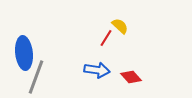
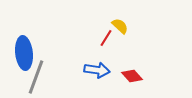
red diamond: moved 1 px right, 1 px up
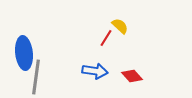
blue arrow: moved 2 px left, 1 px down
gray line: rotated 12 degrees counterclockwise
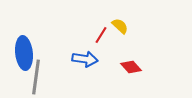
red line: moved 5 px left, 3 px up
blue arrow: moved 10 px left, 12 px up
red diamond: moved 1 px left, 9 px up
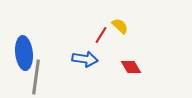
red diamond: rotated 10 degrees clockwise
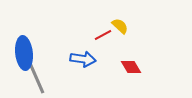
red line: moved 2 px right; rotated 30 degrees clockwise
blue arrow: moved 2 px left
gray line: rotated 32 degrees counterclockwise
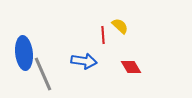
red line: rotated 66 degrees counterclockwise
blue arrow: moved 1 px right, 2 px down
gray line: moved 7 px right, 3 px up
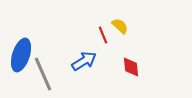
red line: rotated 18 degrees counterclockwise
blue ellipse: moved 3 px left, 2 px down; rotated 24 degrees clockwise
blue arrow: rotated 40 degrees counterclockwise
red diamond: rotated 25 degrees clockwise
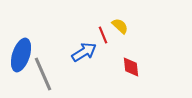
blue arrow: moved 9 px up
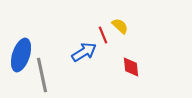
gray line: moved 1 px left, 1 px down; rotated 12 degrees clockwise
